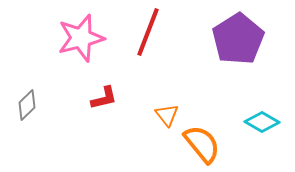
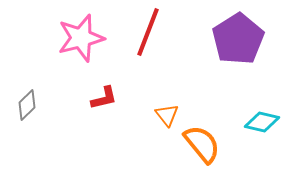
cyan diamond: rotated 16 degrees counterclockwise
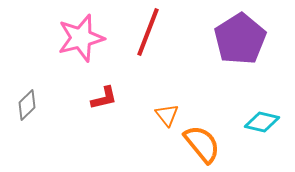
purple pentagon: moved 2 px right
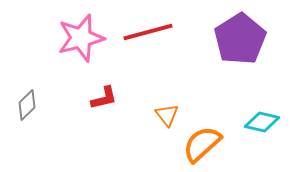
red line: rotated 54 degrees clockwise
orange semicircle: rotated 93 degrees counterclockwise
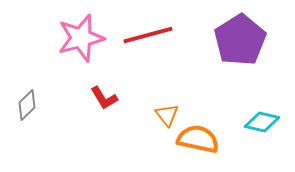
red line: moved 3 px down
purple pentagon: moved 1 px down
red L-shape: rotated 72 degrees clockwise
orange semicircle: moved 4 px left, 5 px up; rotated 54 degrees clockwise
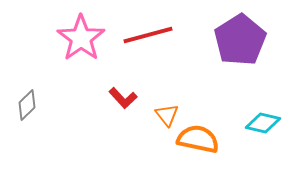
pink star: rotated 21 degrees counterclockwise
red L-shape: moved 19 px right; rotated 12 degrees counterclockwise
cyan diamond: moved 1 px right, 1 px down
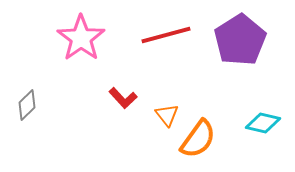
red line: moved 18 px right
orange semicircle: rotated 114 degrees clockwise
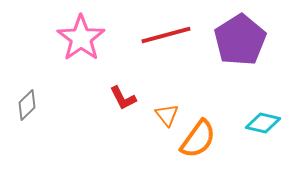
red L-shape: rotated 16 degrees clockwise
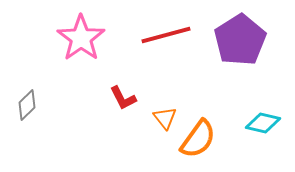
orange triangle: moved 2 px left, 3 px down
